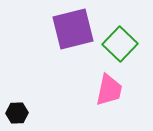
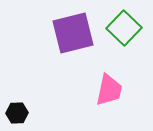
purple square: moved 4 px down
green square: moved 4 px right, 16 px up
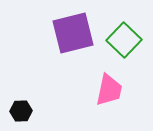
green square: moved 12 px down
black hexagon: moved 4 px right, 2 px up
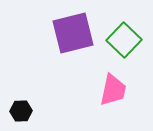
pink trapezoid: moved 4 px right
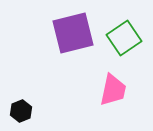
green square: moved 2 px up; rotated 12 degrees clockwise
black hexagon: rotated 20 degrees counterclockwise
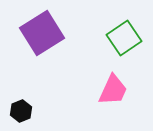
purple square: moved 31 px left; rotated 18 degrees counterclockwise
pink trapezoid: rotated 12 degrees clockwise
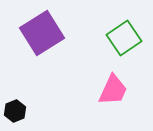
black hexagon: moved 6 px left
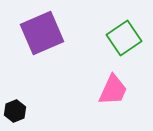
purple square: rotated 9 degrees clockwise
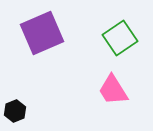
green square: moved 4 px left
pink trapezoid: rotated 124 degrees clockwise
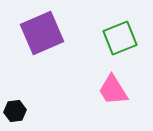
green square: rotated 12 degrees clockwise
black hexagon: rotated 15 degrees clockwise
